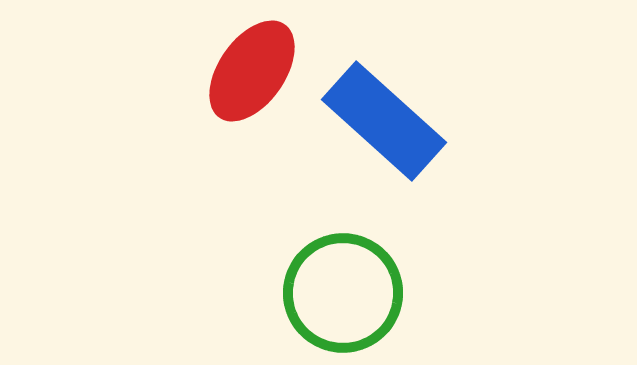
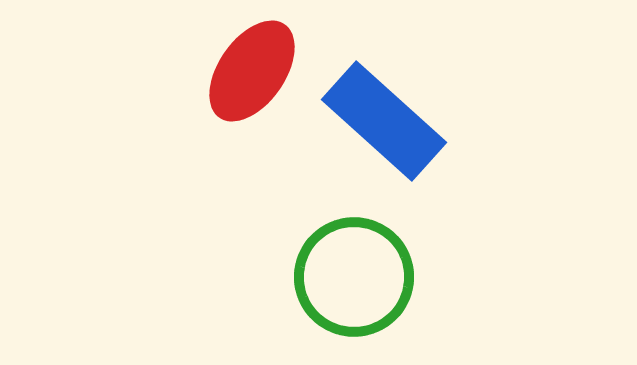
green circle: moved 11 px right, 16 px up
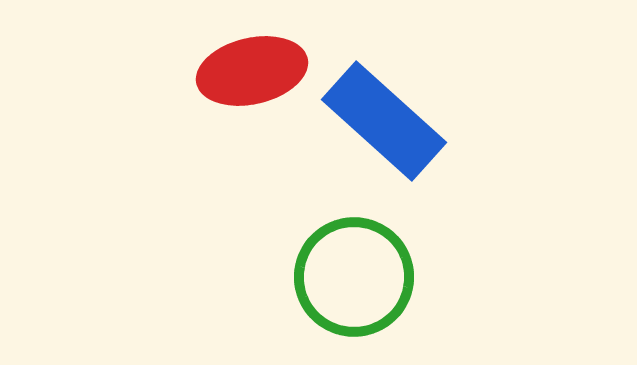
red ellipse: rotated 42 degrees clockwise
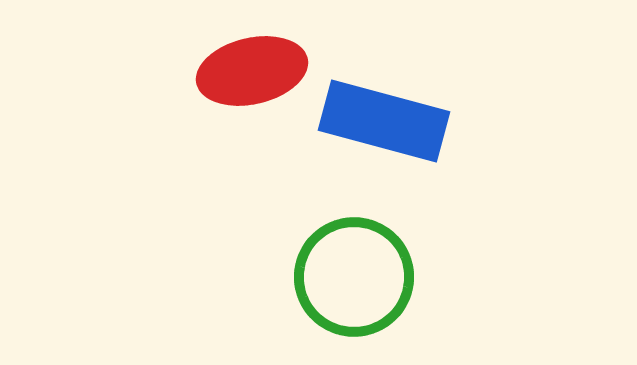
blue rectangle: rotated 27 degrees counterclockwise
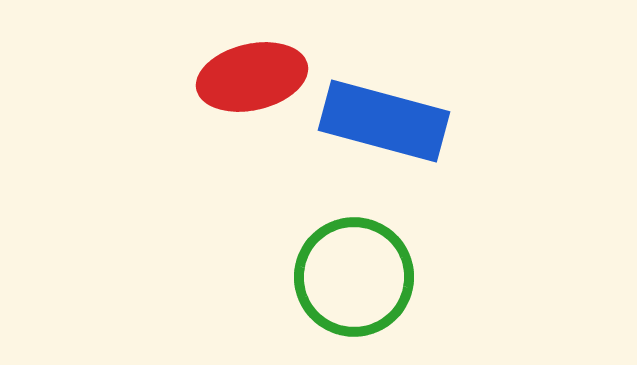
red ellipse: moved 6 px down
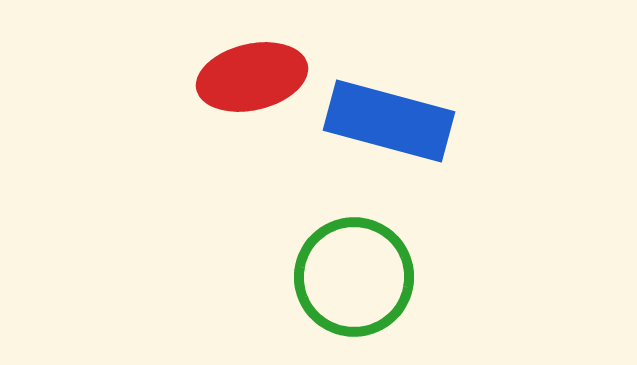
blue rectangle: moved 5 px right
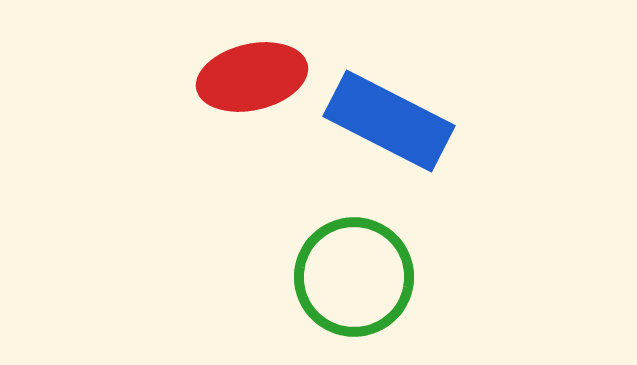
blue rectangle: rotated 12 degrees clockwise
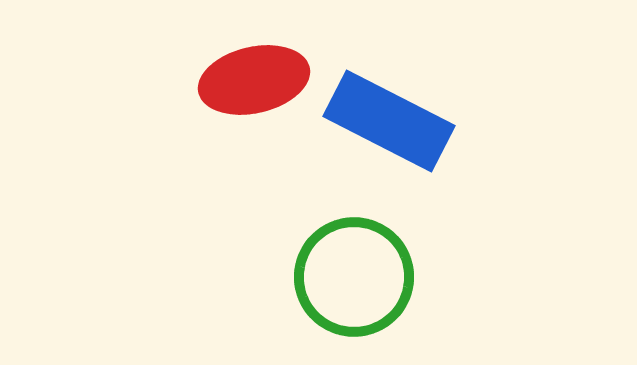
red ellipse: moved 2 px right, 3 px down
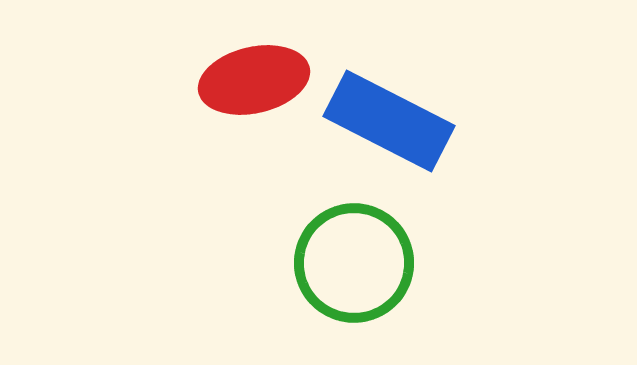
green circle: moved 14 px up
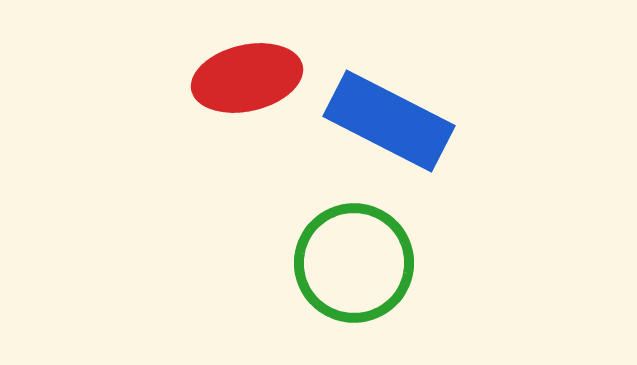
red ellipse: moved 7 px left, 2 px up
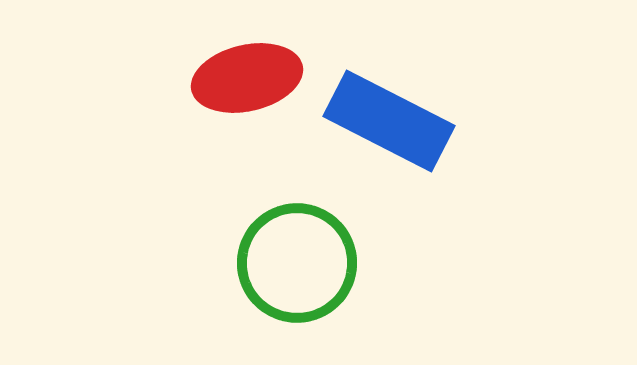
green circle: moved 57 px left
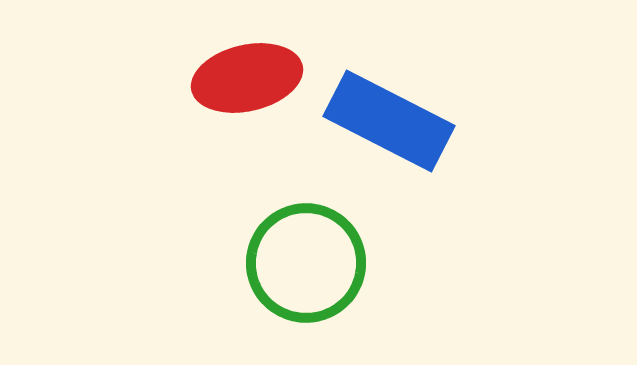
green circle: moved 9 px right
